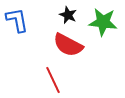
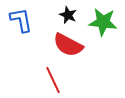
blue L-shape: moved 4 px right
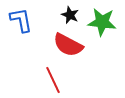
black star: moved 2 px right
green star: moved 1 px left
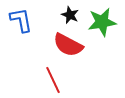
green star: rotated 16 degrees counterclockwise
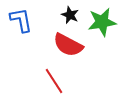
red line: moved 1 px right, 1 px down; rotated 8 degrees counterclockwise
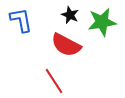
red semicircle: moved 2 px left
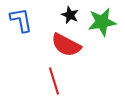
red line: rotated 16 degrees clockwise
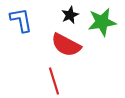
black star: rotated 24 degrees clockwise
